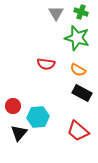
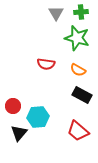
green cross: rotated 24 degrees counterclockwise
black rectangle: moved 2 px down
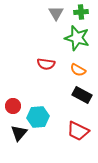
red trapezoid: rotated 15 degrees counterclockwise
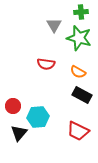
gray triangle: moved 2 px left, 12 px down
green star: moved 2 px right
orange semicircle: moved 2 px down
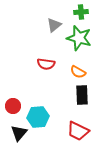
gray triangle: rotated 21 degrees clockwise
black rectangle: rotated 60 degrees clockwise
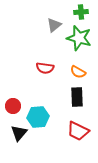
red semicircle: moved 1 px left, 4 px down
black rectangle: moved 5 px left, 2 px down
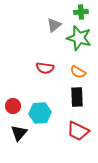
cyan hexagon: moved 2 px right, 4 px up
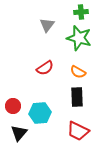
gray triangle: moved 7 px left; rotated 14 degrees counterclockwise
red semicircle: rotated 42 degrees counterclockwise
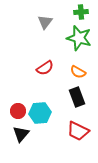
gray triangle: moved 2 px left, 3 px up
black rectangle: rotated 18 degrees counterclockwise
red circle: moved 5 px right, 5 px down
black triangle: moved 2 px right, 1 px down
